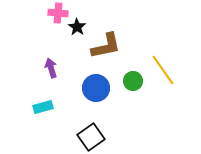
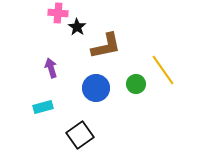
green circle: moved 3 px right, 3 px down
black square: moved 11 px left, 2 px up
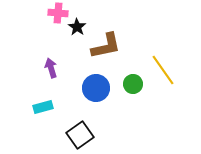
green circle: moved 3 px left
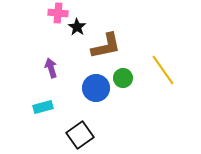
green circle: moved 10 px left, 6 px up
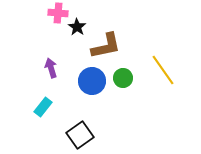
blue circle: moved 4 px left, 7 px up
cyan rectangle: rotated 36 degrees counterclockwise
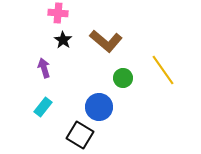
black star: moved 14 px left, 13 px down
brown L-shape: moved 5 px up; rotated 52 degrees clockwise
purple arrow: moved 7 px left
blue circle: moved 7 px right, 26 px down
black square: rotated 24 degrees counterclockwise
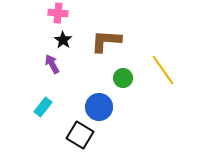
brown L-shape: rotated 144 degrees clockwise
purple arrow: moved 8 px right, 4 px up; rotated 12 degrees counterclockwise
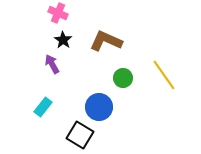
pink cross: rotated 18 degrees clockwise
brown L-shape: rotated 20 degrees clockwise
yellow line: moved 1 px right, 5 px down
